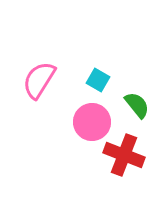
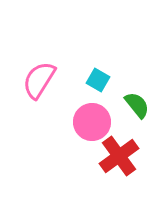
red cross: moved 5 px left, 1 px down; rotated 33 degrees clockwise
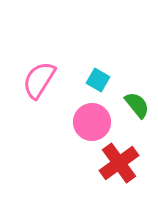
red cross: moved 7 px down
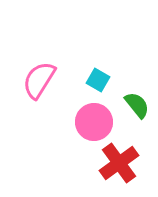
pink circle: moved 2 px right
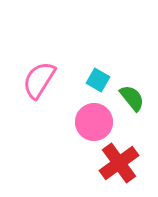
green semicircle: moved 5 px left, 7 px up
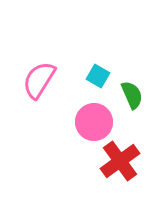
cyan square: moved 4 px up
green semicircle: moved 3 px up; rotated 16 degrees clockwise
red cross: moved 1 px right, 2 px up
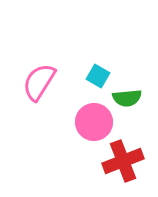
pink semicircle: moved 2 px down
green semicircle: moved 5 px left, 3 px down; rotated 108 degrees clockwise
red cross: moved 3 px right; rotated 15 degrees clockwise
